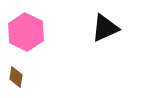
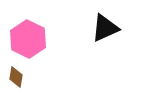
pink hexagon: moved 2 px right, 7 px down
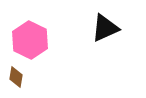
pink hexagon: moved 2 px right, 1 px down
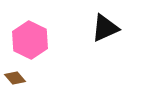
brown diamond: moved 1 px left, 1 px down; rotated 50 degrees counterclockwise
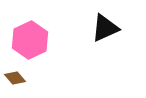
pink hexagon: rotated 9 degrees clockwise
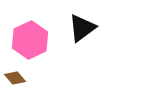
black triangle: moved 23 px left; rotated 12 degrees counterclockwise
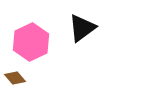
pink hexagon: moved 1 px right, 2 px down
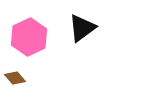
pink hexagon: moved 2 px left, 5 px up
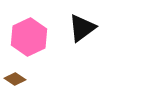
brown diamond: moved 1 px down; rotated 15 degrees counterclockwise
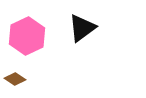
pink hexagon: moved 2 px left, 1 px up
